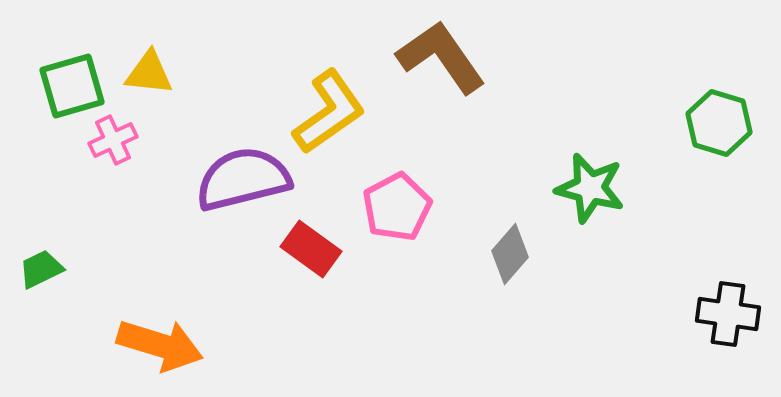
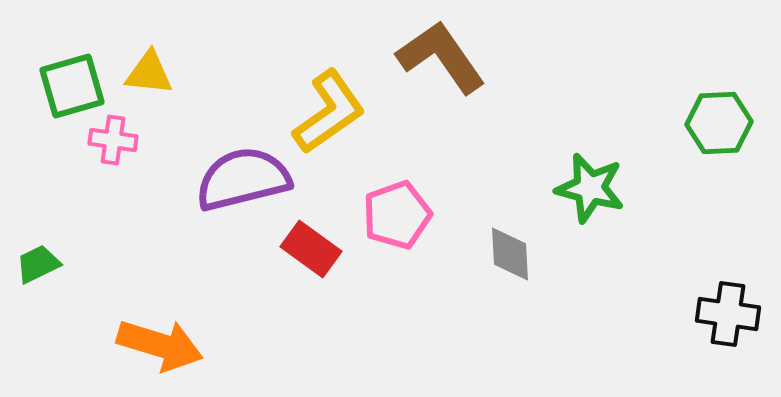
green hexagon: rotated 20 degrees counterclockwise
pink cross: rotated 33 degrees clockwise
pink pentagon: moved 8 px down; rotated 8 degrees clockwise
gray diamond: rotated 44 degrees counterclockwise
green trapezoid: moved 3 px left, 5 px up
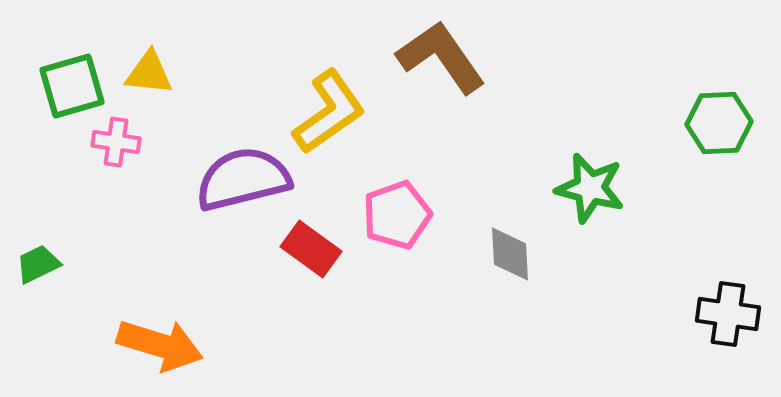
pink cross: moved 3 px right, 2 px down
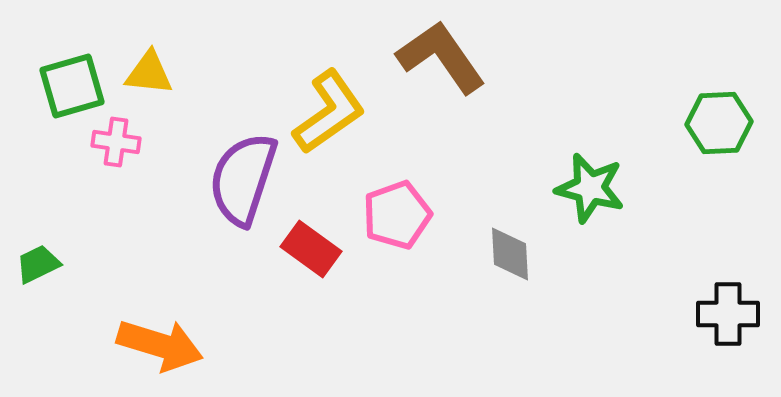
purple semicircle: rotated 58 degrees counterclockwise
black cross: rotated 8 degrees counterclockwise
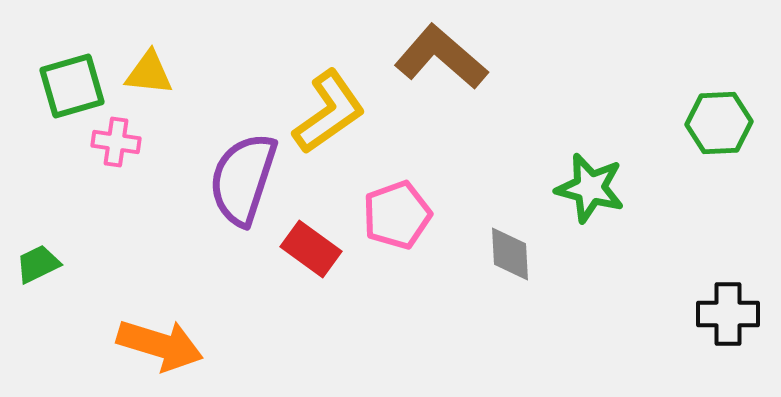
brown L-shape: rotated 14 degrees counterclockwise
